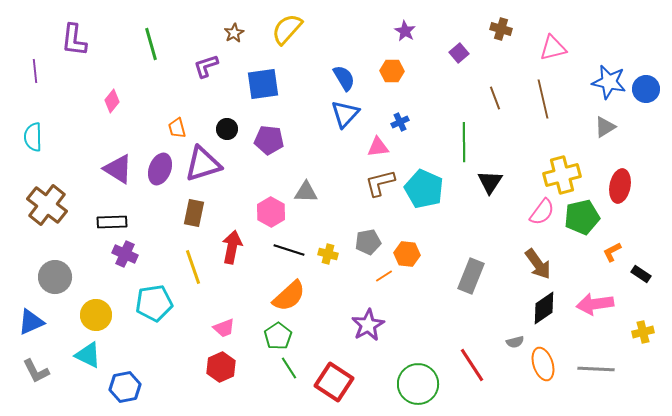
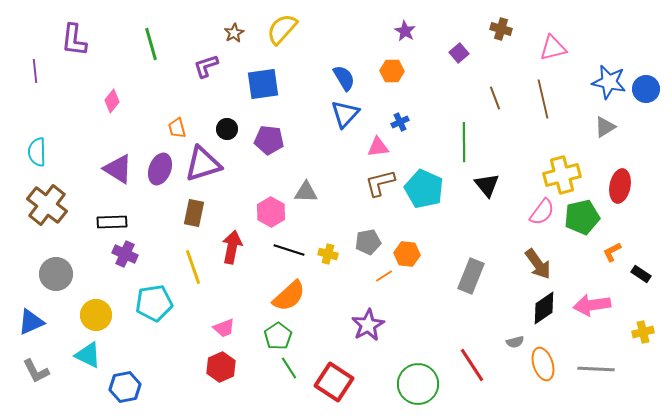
yellow semicircle at (287, 29): moved 5 px left
cyan semicircle at (33, 137): moved 4 px right, 15 px down
black triangle at (490, 182): moved 3 px left, 3 px down; rotated 12 degrees counterclockwise
gray circle at (55, 277): moved 1 px right, 3 px up
pink arrow at (595, 304): moved 3 px left, 1 px down
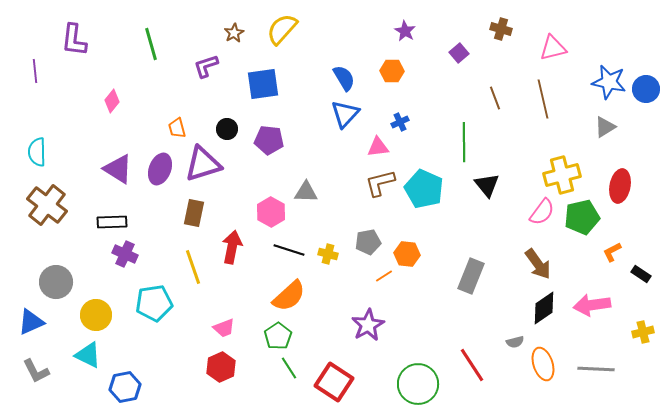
gray circle at (56, 274): moved 8 px down
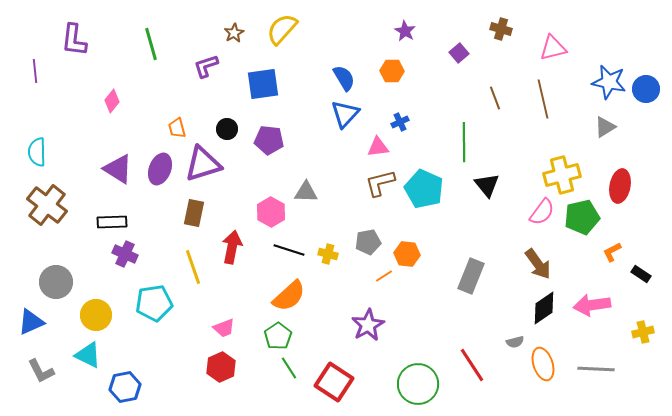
gray L-shape at (36, 371): moved 5 px right
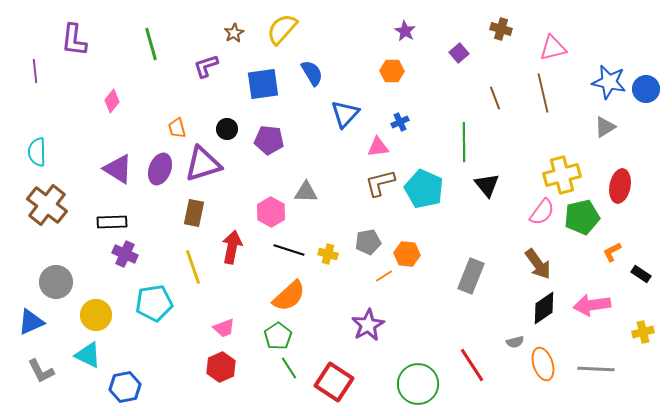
blue semicircle at (344, 78): moved 32 px left, 5 px up
brown line at (543, 99): moved 6 px up
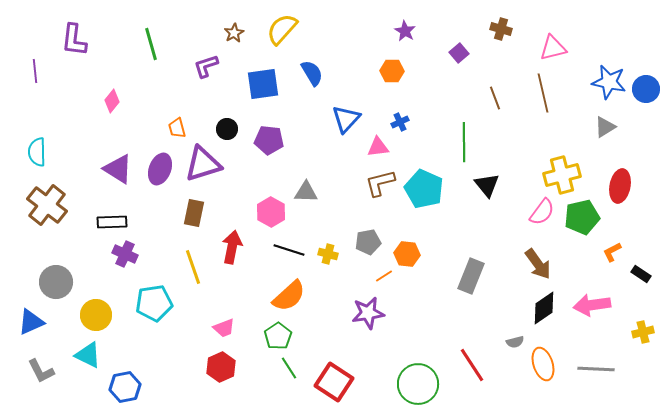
blue triangle at (345, 114): moved 1 px right, 5 px down
purple star at (368, 325): moved 12 px up; rotated 20 degrees clockwise
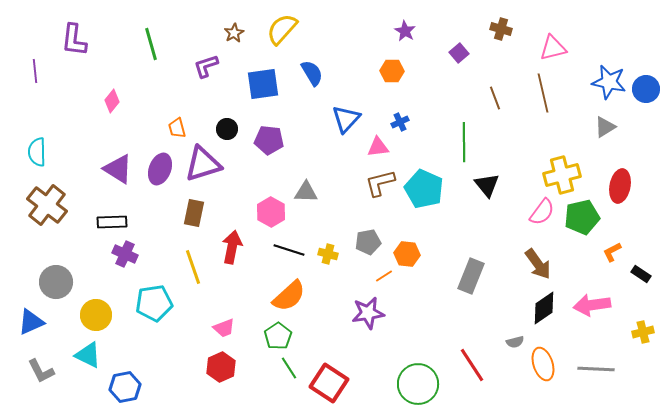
red square at (334, 382): moved 5 px left, 1 px down
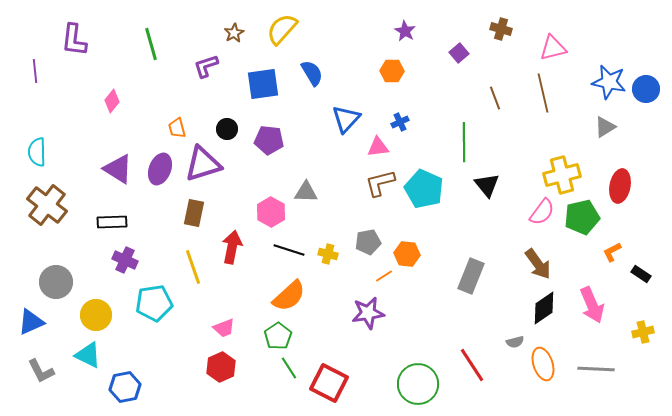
purple cross at (125, 254): moved 6 px down
pink arrow at (592, 305): rotated 105 degrees counterclockwise
red square at (329, 383): rotated 6 degrees counterclockwise
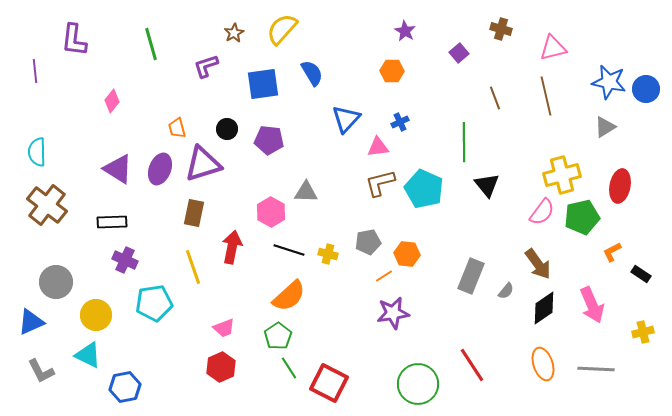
brown line at (543, 93): moved 3 px right, 3 px down
purple star at (368, 313): moved 25 px right
gray semicircle at (515, 342): moved 9 px left, 51 px up; rotated 36 degrees counterclockwise
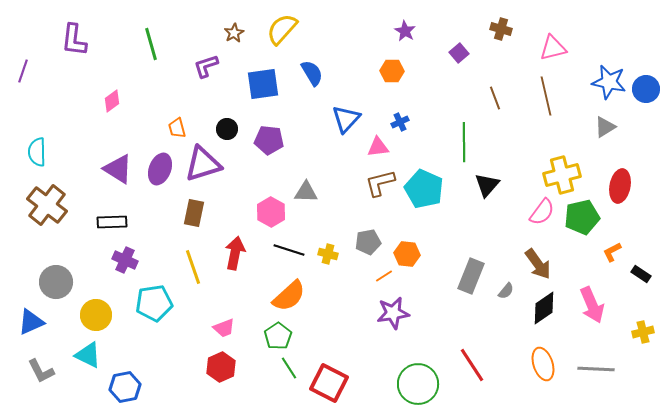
purple line at (35, 71): moved 12 px left; rotated 25 degrees clockwise
pink diamond at (112, 101): rotated 15 degrees clockwise
black triangle at (487, 185): rotated 20 degrees clockwise
red arrow at (232, 247): moved 3 px right, 6 px down
